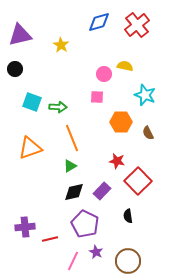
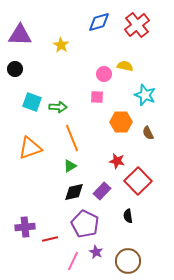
purple triangle: rotated 15 degrees clockwise
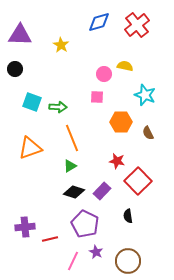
black diamond: rotated 30 degrees clockwise
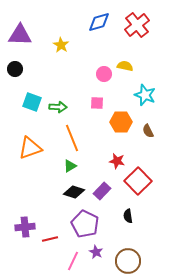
pink square: moved 6 px down
brown semicircle: moved 2 px up
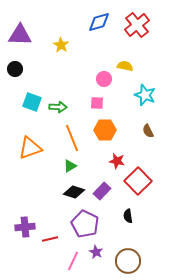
pink circle: moved 5 px down
orange hexagon: moved 16 px left, 8 px down
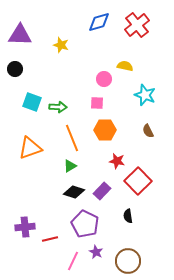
yellow star: rotated 14 degrees counterclockwise
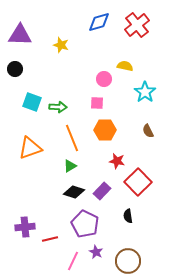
cyan star: moved 3 px up; rotated 15 degrees clockwise
red square: moved 1 px down
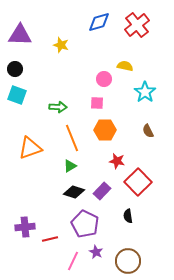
cyan square: moved 15 px left, 7 px up
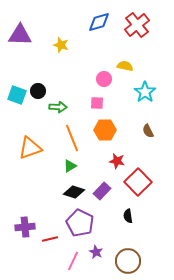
black circle: moved 23 px right, 22 px down
purple pentagon: moved 5 px left, 1 px up
